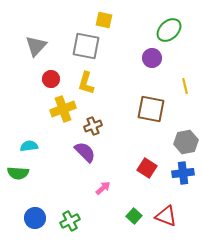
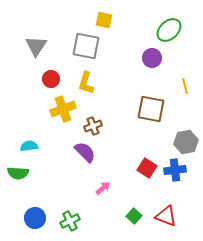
gray triangle: rotated 10 degrees counterclockwise
blue cross: moved 8 px left, 3 px up
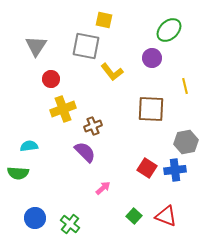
yellow L-shape: moved 26 px right, 11 px up; rotated 55 degrees counterclockwise
brown square: rotated 8 degrees counterclockwise
green cross: moved 3 px down; rotated 24 degrees counterclockwise
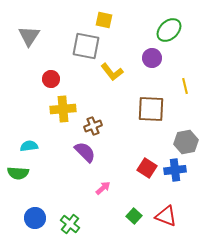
gray triangle: moved 7 px left, 10 px up
yellow cross: rotated 15 degrees clockwise
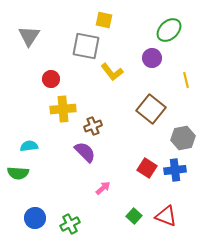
yellow line: moved 1 px right, 6 px up
brown square: rotated 36 degrees clockwise
gray hexagon: moved 3 px left, 4 px up
green cross: rotated 24 degrees clockwise
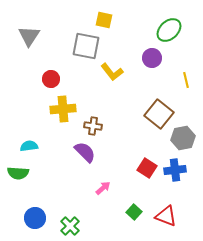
brown square: moved 8 px right, 5 px down
brown cross: rotated 30 degrees clockwise
green square: moved 4 px up
green cross: moved 2 px down; rotated 18 degrees counterclockwise
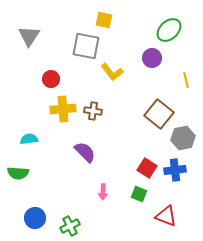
brown cross: moved 15 px up
cyan semicircle: moved 7 px up
pink arrow: moved 4 px down; rotated 133 degrees clockwise
green square: moved 5 px right, 18 px up; rotated 21 degrees counterclockwise
green cross: rotated 18 degrees clockwise
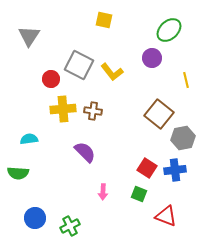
gray square: moved 7 px left, 19 px down; rotated 16 degrees clockwise
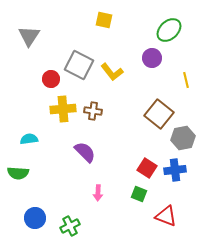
pink arrow: moved 5 px left, 1 px down
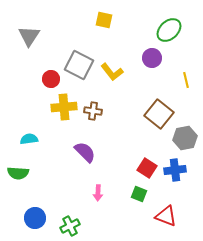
yellow cross: moved 1 px right, 2 px up
gray hexagon: moved 2 px right
